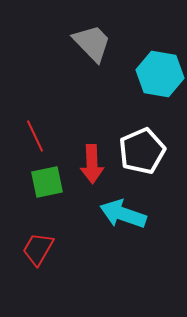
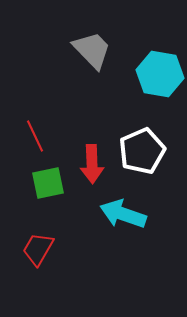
gray trapezoid: moved 7 px down
green square: moved 1 px right, 1 px down
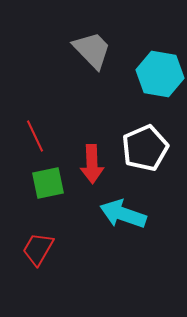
white pentagon: moved 3 px right, 3 px up
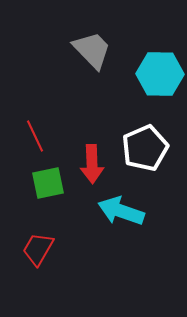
cyan hexagon: rotated 9 degrees counterclockwise
cyan arrow: moved 2 px left, 3 px up
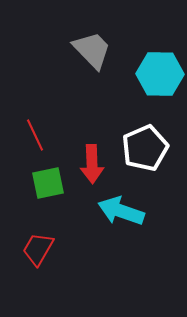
red line: moved 1 px up
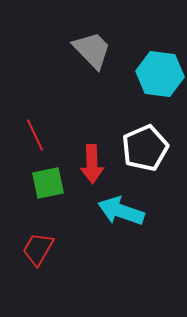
cyan hexagon: rotated 6 degrees clockwise
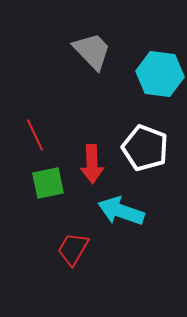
gray trapezoid: moved 1 px down
white pentagon: rotated 27 degrees counterclockwise
red trapezoid: moved 35 px right
